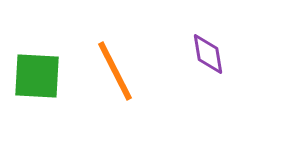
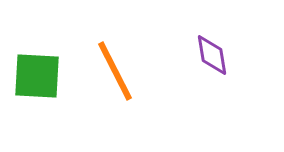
purple diamond: moved 4 px right, 1 px down
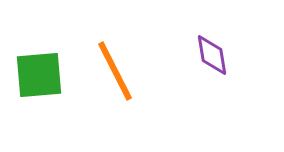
green square: moved 2 px right, 1 px up; rotated 8 degrees counterclockwise
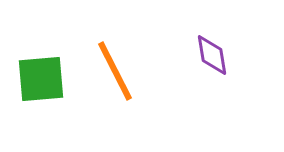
green square: moved 2 px right, 4 px down
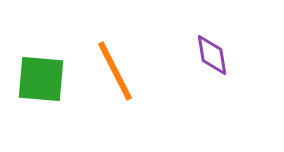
green square: rotated 10 degrees clockwise
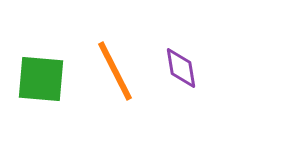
purple diamond: moved 31 px left, 13 px down
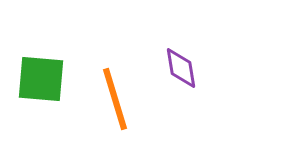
orange line: moved 28 px down; rotated 10 degrees clockwise
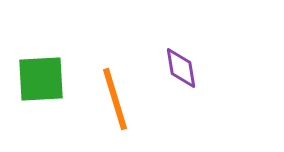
green square: rotated 8 degrees counterclockwise
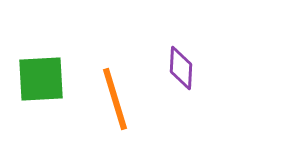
purple diamond: rotated 12 degrees clockwise
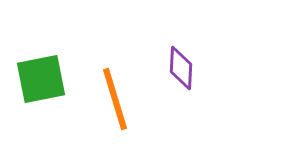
green square: rotated 8 degrees counterclockwise
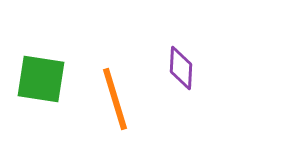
green square: rotated 20 degrees clockwise
